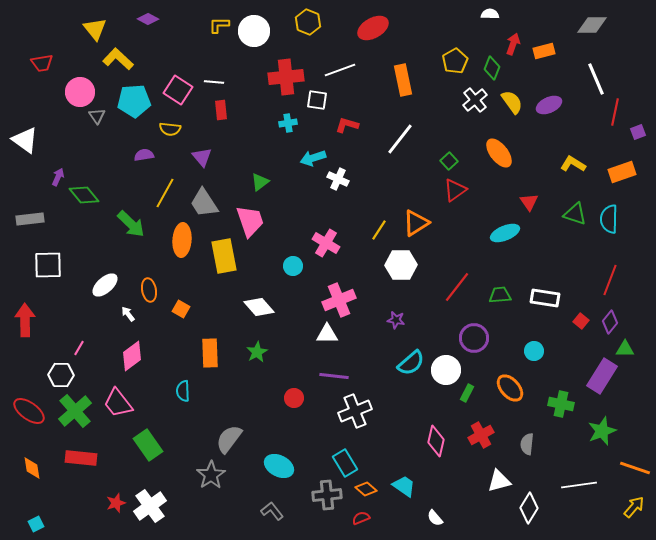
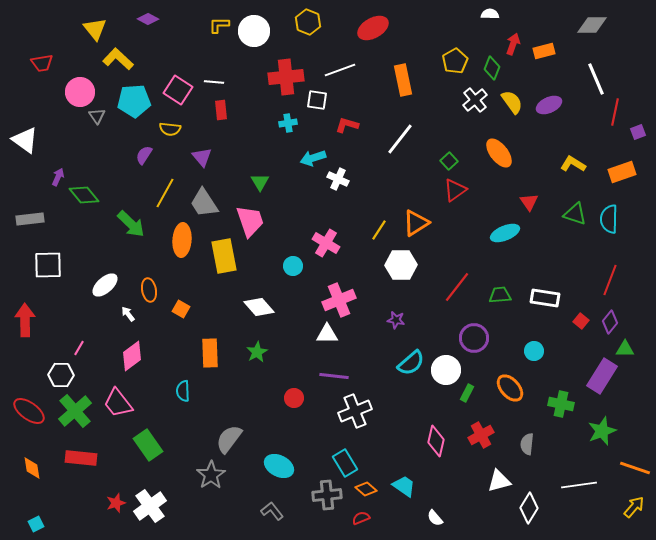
purple semicircle at (144, 155): rotated 48 degrees counterclockwise
green triangle at (260, 182): rotated 24 degrees counterclockwise
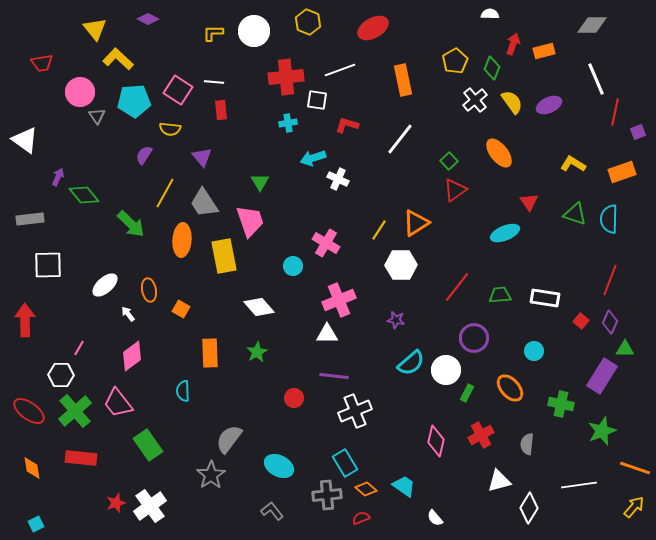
yellow L-shape at (219, 25): moved 6 px left, 8 px down
purple diamond at (610, 322): rotated 15 degrees counterclockwise
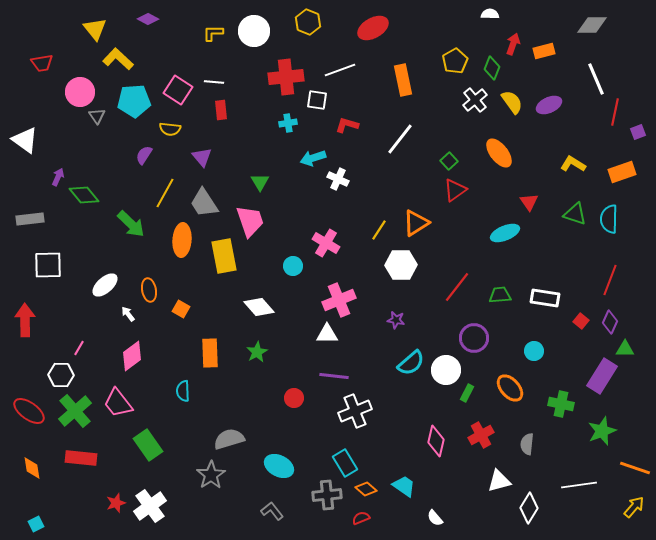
gray semicircle at (229, 439): rotated 36 degrees clockwise
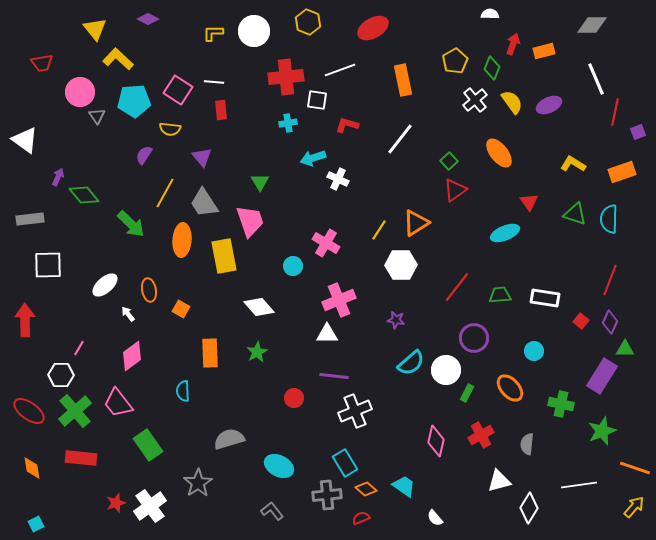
gray star at (211, 475): moved 13 px left, 8 px down
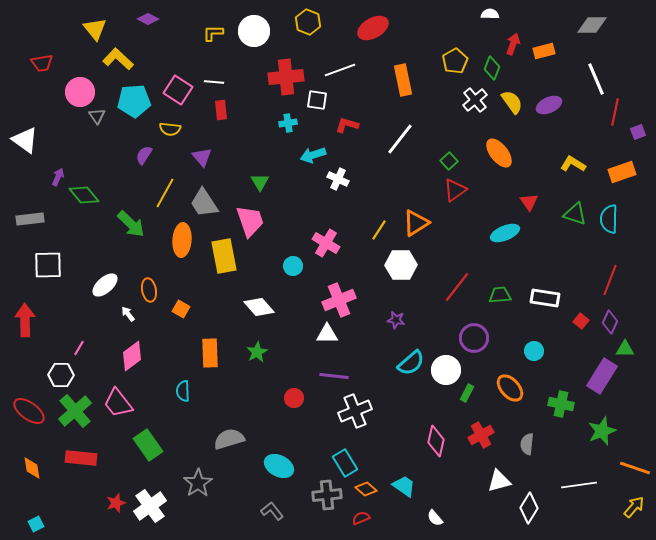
cyan arrow at (313, 158): moved 3 px up
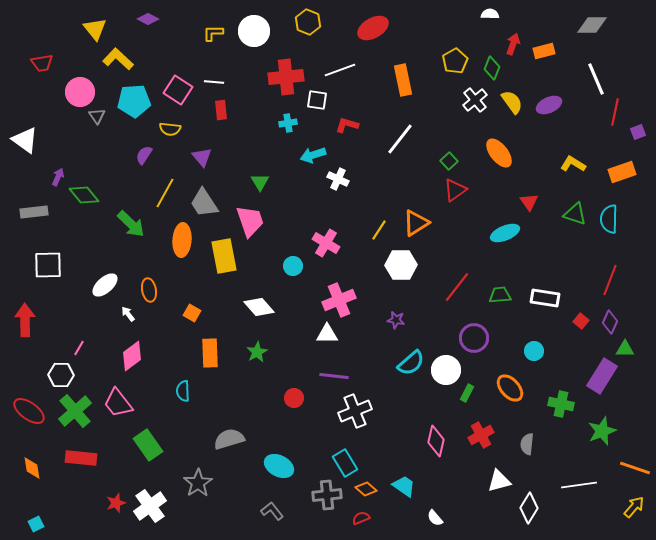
gray rectangle at (30, 219): moved 4 px right, 7 px up
orange square at (181, 309): moved 11 px right, 4 px down
